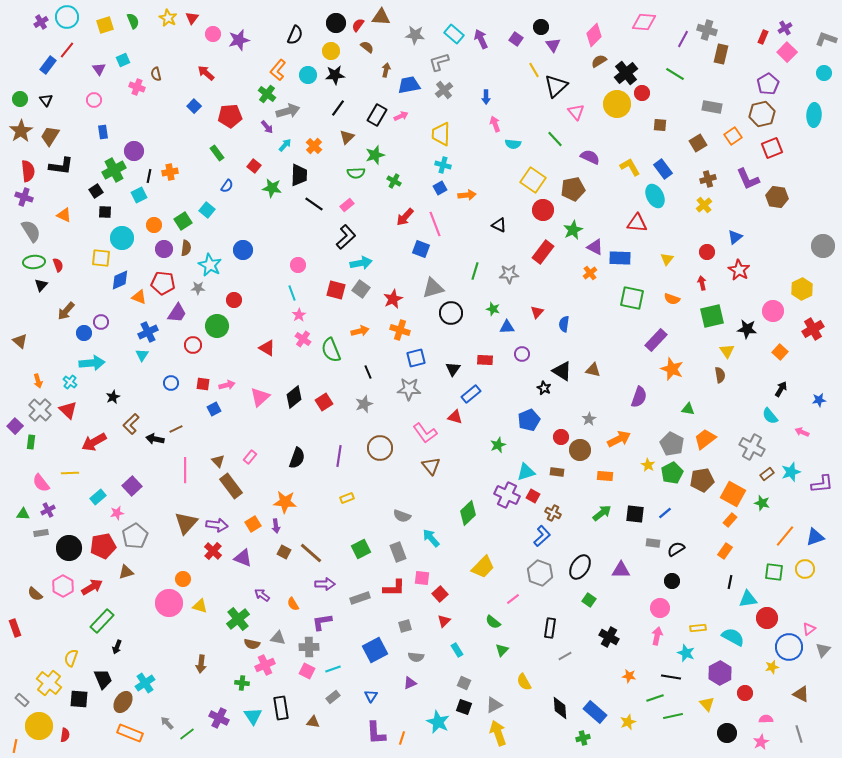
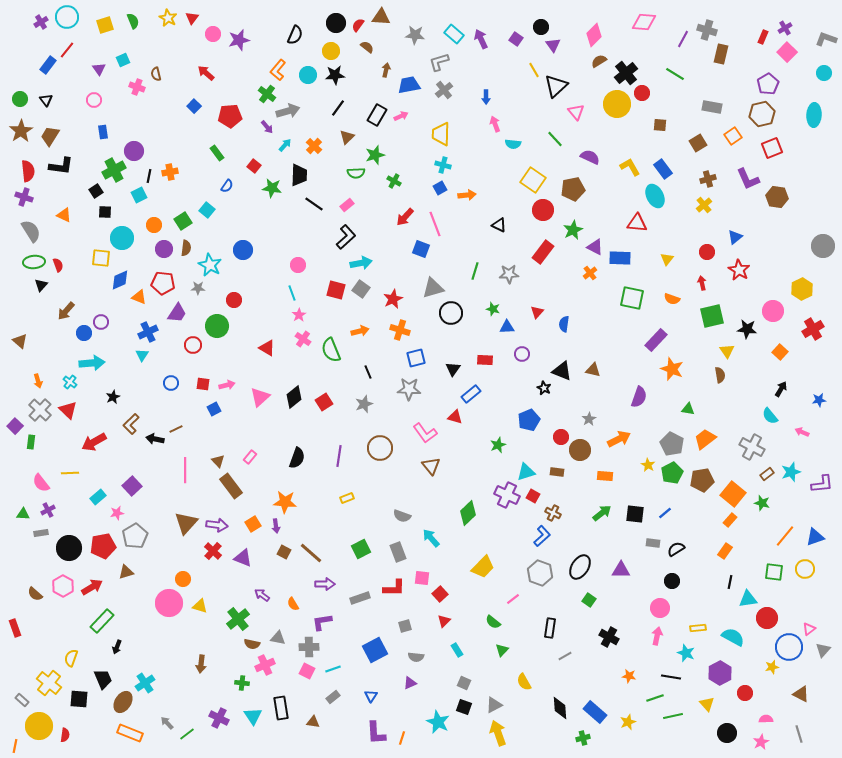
black triangle at (562, 371): rotated 10 degrees counterclockwise
orange square at (733, 494): rotated 10 degrees clockwise
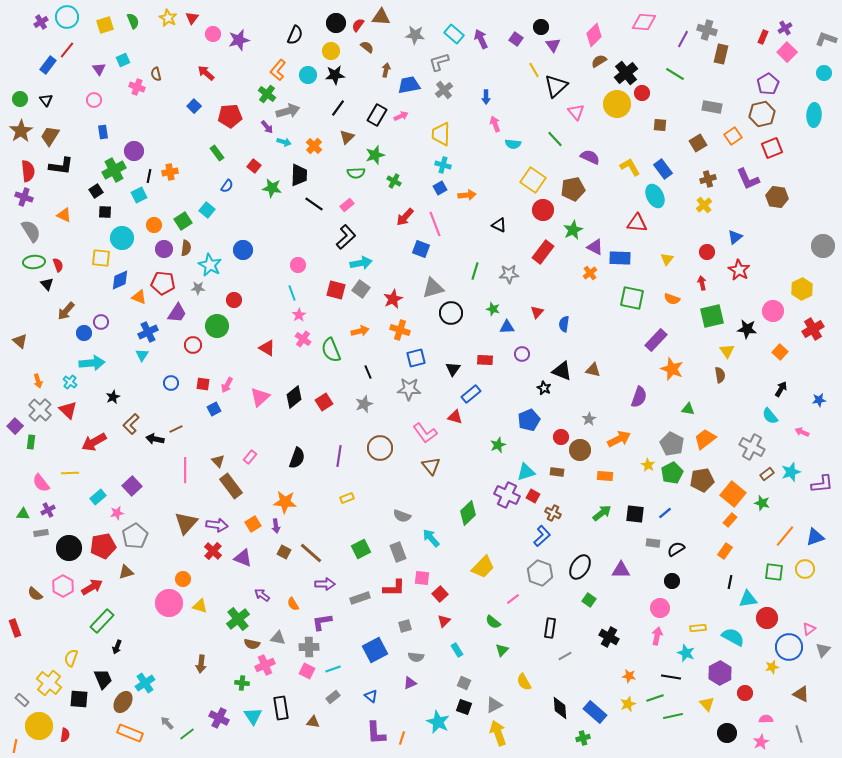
cyan arrow at (285, 145): moved 1 px left, 3 px up; rotated 64 degrees clockwise
black triangle at (41, 285): moved 6 px right, 1 px up; rotated 24 degrees counterclockwise
pink arrow at (227, 385): rotated 133 degrees clockwise
blue triangle at (371, 696): rotated 24 degrees counterclockwise
yellow star at (628, 722): moved 18 px up
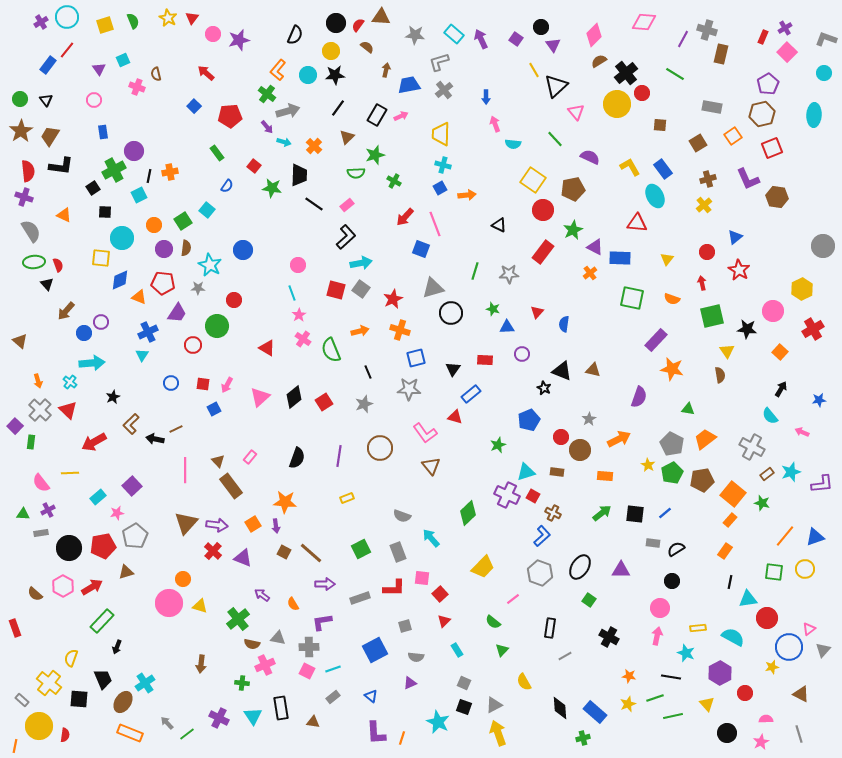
black square at (96, 191): moved 3 px left, 3 px up
orange star at (672, 369): rotated 10 degrees counterclockwise
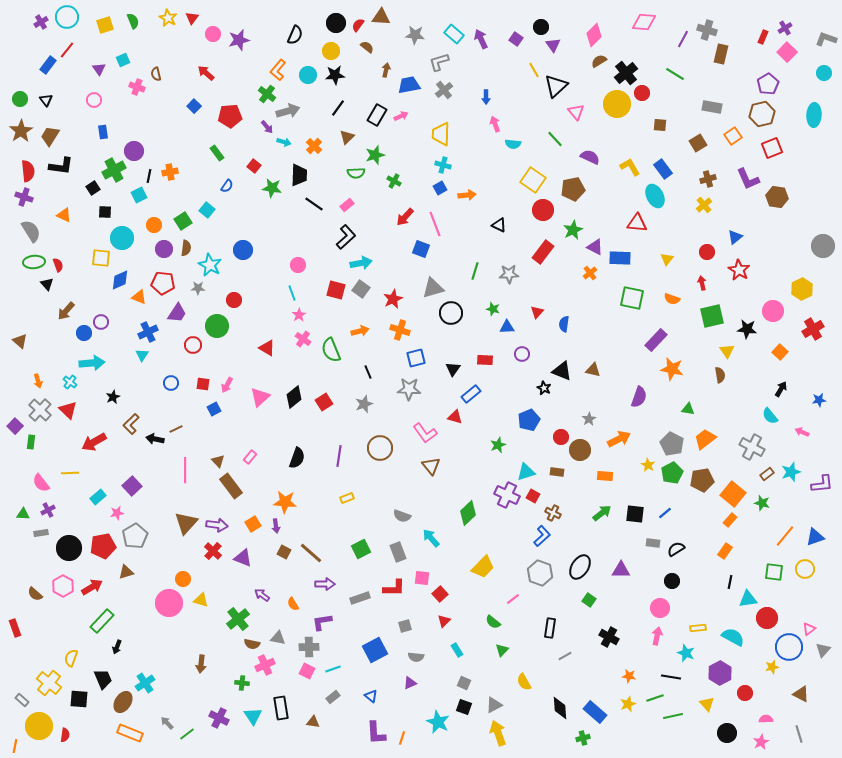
yellow triangle at (200, 606): moved 1 px right, 6 px up
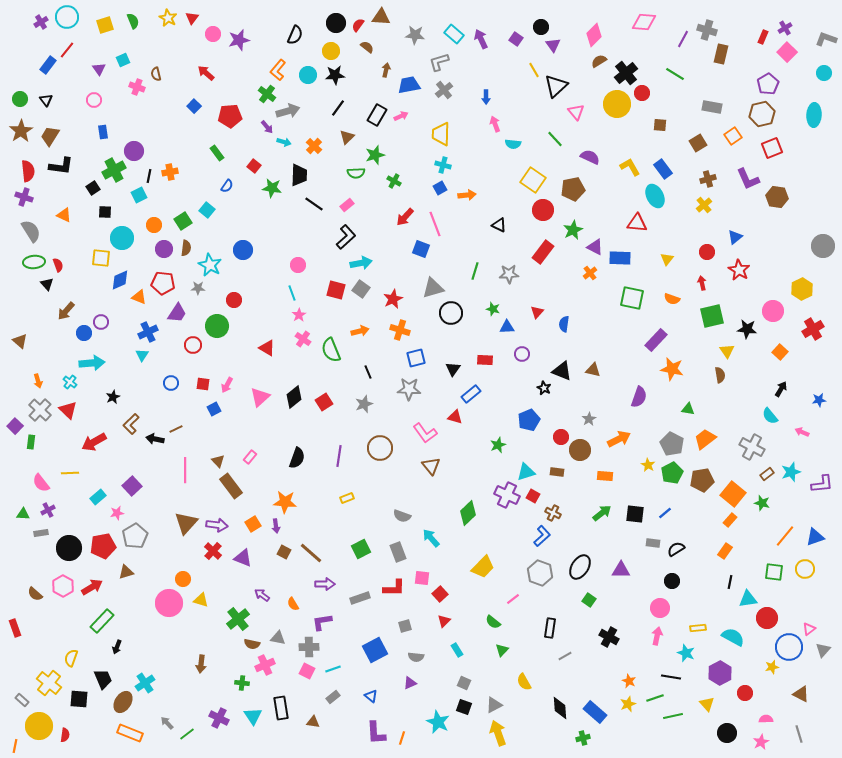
orange star at (629, 676): moved 5 px down; rotated 16 degrees clockwise
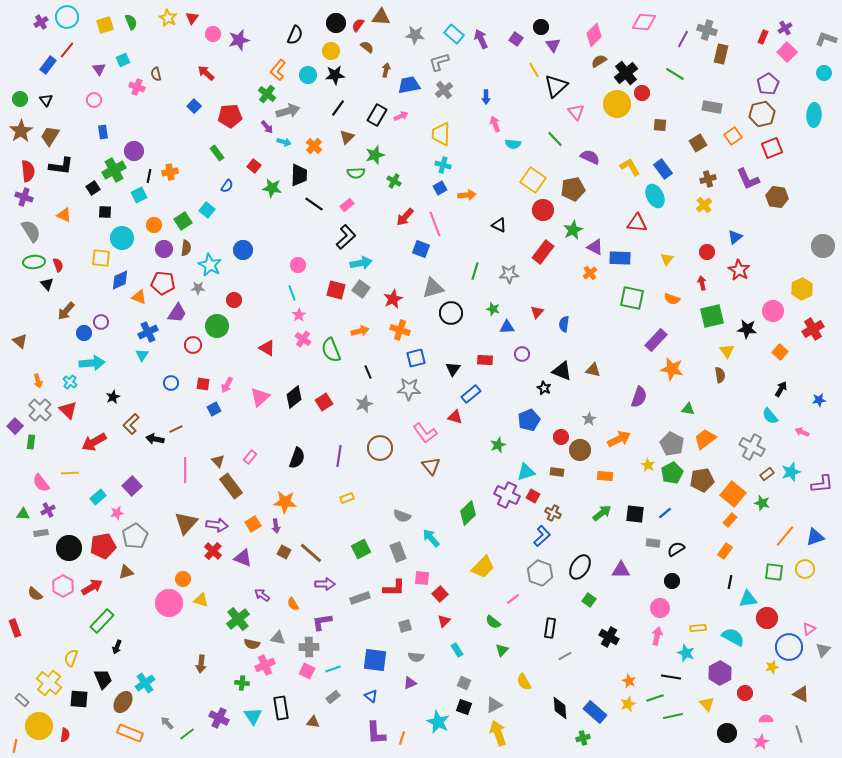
green semicircle at (133, 21): moved 2 px left, 1 px down
blue square at (375, 650): moved 10 px down; rotated 35 degrees clockwise
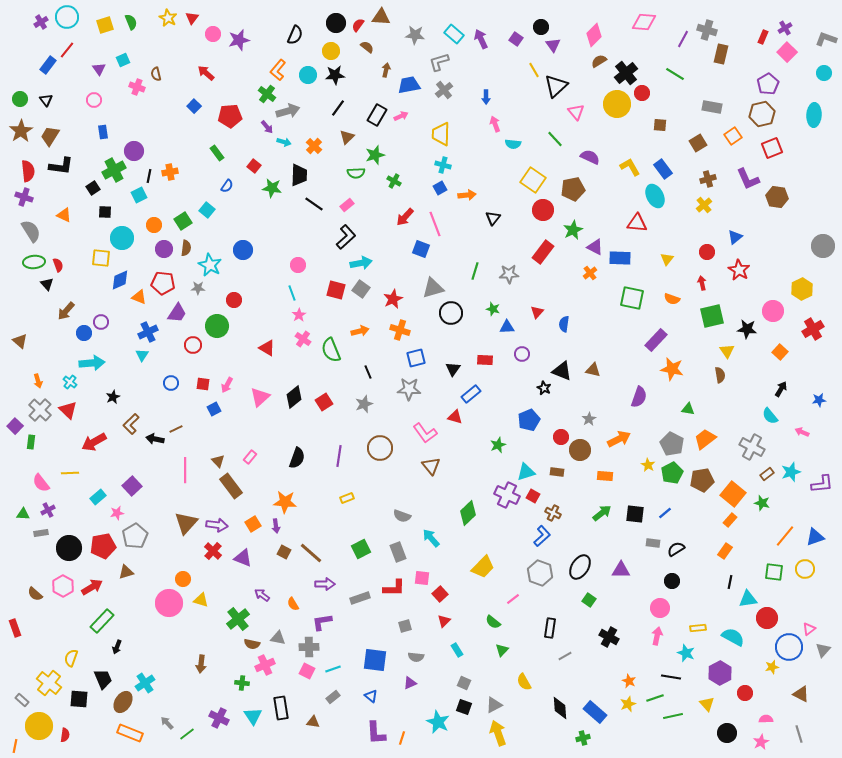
black triangle at (499, 225): moved 6 px left, 7 px up; rotated 42 degrees clockwise
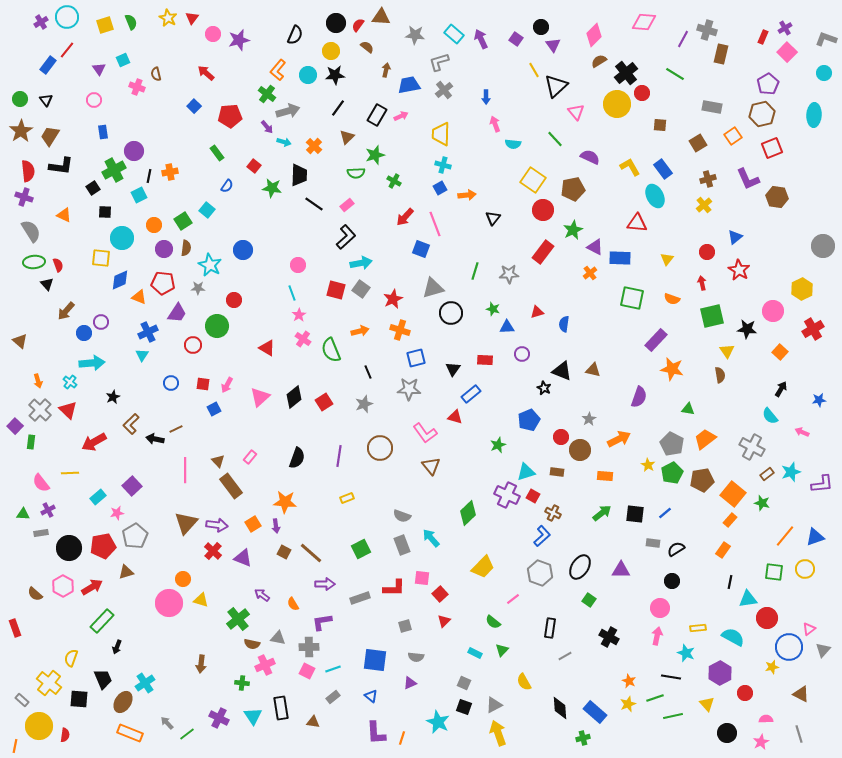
red triangle at (537, 312): rotated 32 degrees clockwise
orange rectangle at (725, 551): moved 2 px left, 1 px up
gray rectangle at (398, 552): moved 4 px right, 7 px up
cyan rectangle at (457, 650): moved 18 px right, 3 px down; rotated 32 degrees counterclockwise
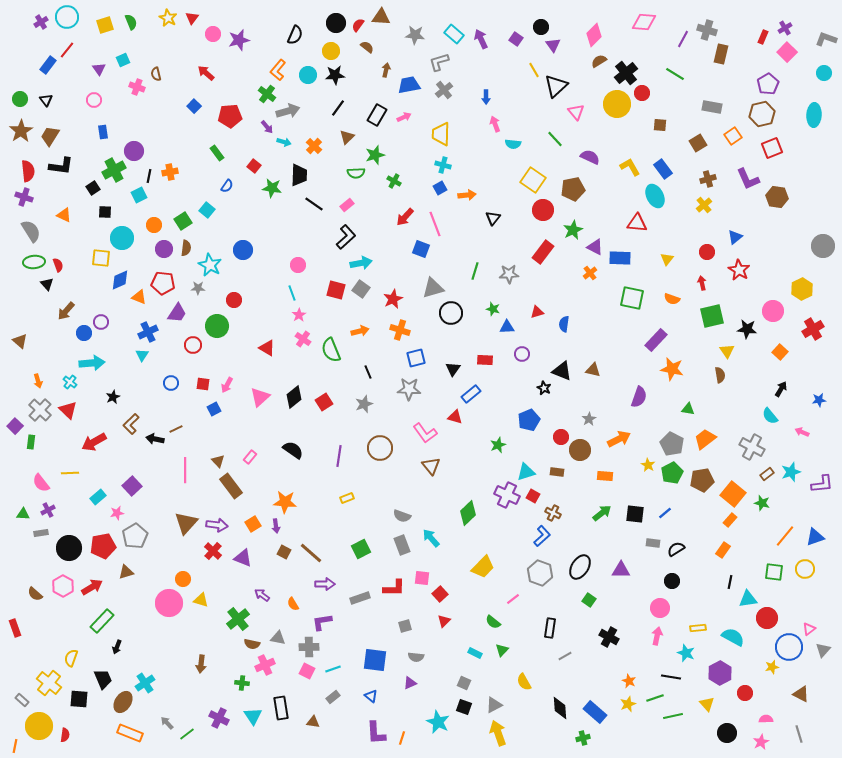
pink arrow at (401, 116): moved 3 px right, 1 px down
black semicircle at (297, 458): moved 4 px left, 8 px up; rotated 75 degrees counterclockwise
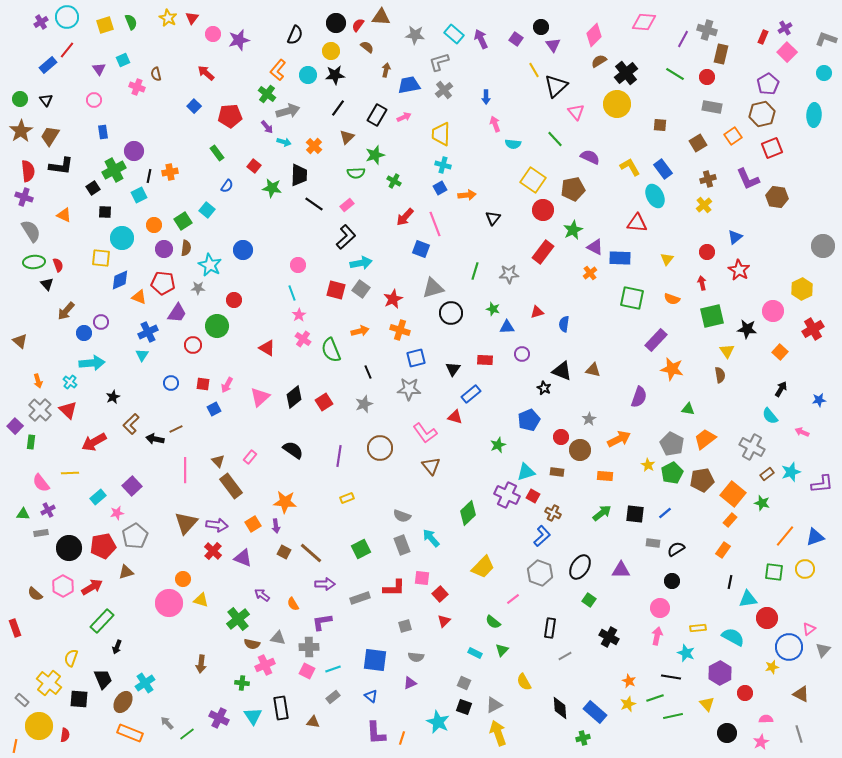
blue rectangle at (48, 65): rotated 12 degrees clockwise
red circle at (642, 93): moved 65 px right, 16 px up
